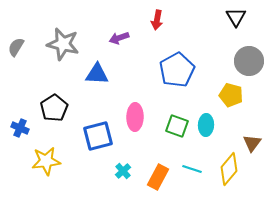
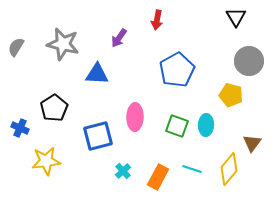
purple arrow: rotated 36 degrees counterclockwise
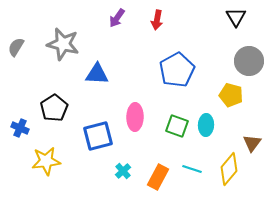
purple arrow: moved 2 px left, 20 px up
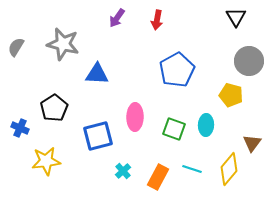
green square: moved 3 px left, 3 px down
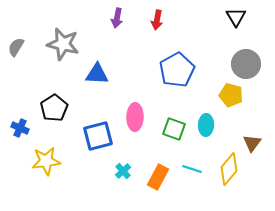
purple arrow: rotated 24 degrees counterclockwise
gray circle: moved 3 px left, 3 px down
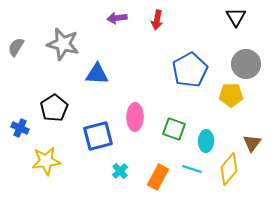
purple arrow: rotated 72 degrees clockwise
blue pentagon: moved 13 px right
yellow pentagon: rotated 15 degrees counterclockwise
cyan ellipse: moved 16 px down
cyan cross: moved 3 px left
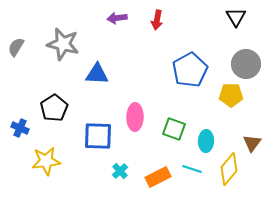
blue square: rotated 16 degrees clockwise
orange rectangle: rotated 35 degrees clockwise
